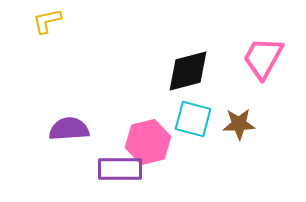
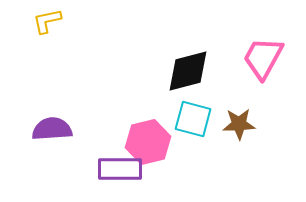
purple semicircle: moved 17 px left
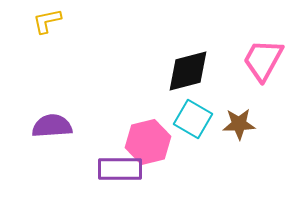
pink trapezoid: moved 2 px down
cyan square: rotated 15 degrees clockwise
purple semicircle: moved 3 px up
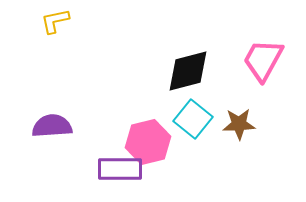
yellow L-shape: moved 8 px right
cyan square: rotated 9 degrees clockwise
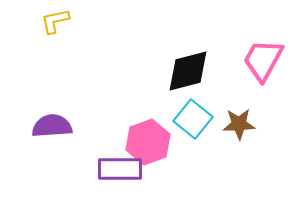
pink hexagon: rotated 6 degrees counterclockwise
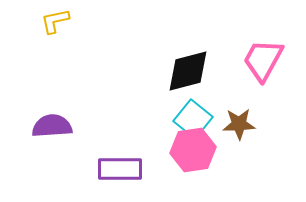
pink hexagon: moved 45 px right, 8 px down; rotated 12 degrees clockwise
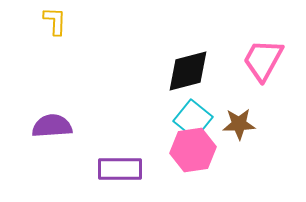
yellow L-shape: rotated 104 degrees clockwise
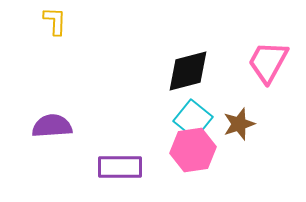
pink trapezoid: moved 5 px right, 2 px down
brown star: rotated 16 degrees counterclockwise
purple rectangle: moved 2 px up
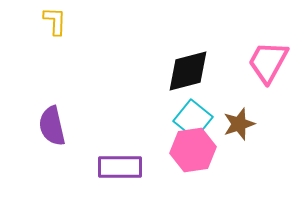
purple semicircle: rotated 99 degrees counterclockwise
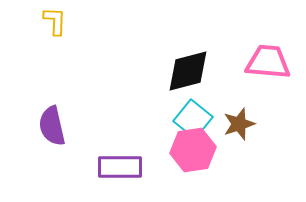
pink trapezoid: rotated 66 degrees clockwise
